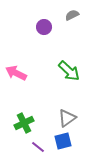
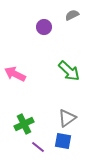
pink arrow: moved 1 px left, 1 px down
green cross: moved 1 px down
blue square: rotated 24 degrees clockwise
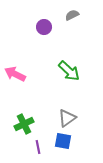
purple line: rotated 40 degrees clockwise
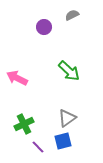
pink arrow: moved 2 px right, 4 px down
blue square: rotated 24 degrees counterclockwise
purple line: rotated 32 degrees counterclockwise
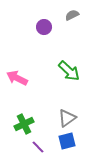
blue square: moved 4 px right
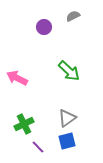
gray semicircle: moved 1 px right, 1 px down
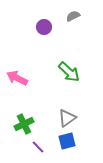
green arrow: moved 1 px down
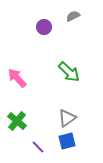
pink arrow: rotated 20 degrees clockwise
green cross: moved 7 px left, 3 px up; rotated 24 degrees counterclockwise
